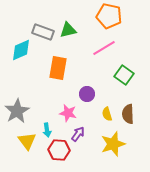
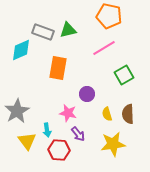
green square: rotated 24 degrees clockwise
purple arrow: rotated 105 degrees clockwise
yellow star: rotated 10 degrees clockwise
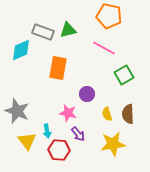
pink line: rotated 60 degrees clockwise
gray star: rotated 20 degrees counterclockwise
cyan arrow: moved 1 px down
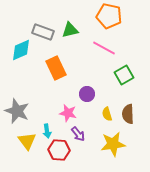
green triangle: moved 2 px right
orange rectangle: moved 2 px left; rotated 35 degrees counterclockwise
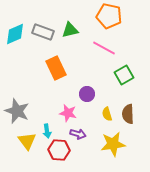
cyan diamond: moved 6 px left, 16 px up
purple arrow: rotated 35 degrees counterclockwise
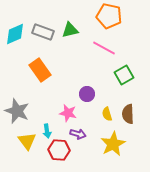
orange rectangle: moved 16 px left, 2 px down; rotated 10 degrees counterclockwise
yellow star: rotated 20 degrees counterclockwise
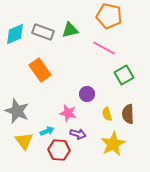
cyan arrow: rotated 104 degrees counterclockwise
yellow triangle: moved 3 px left
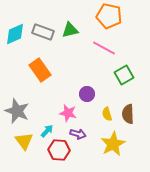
cyan arrow: rotated 24 degrees counterclockwise
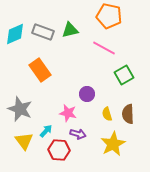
gray star: moved 3 px right, 2 px up
cyan arrow: moved 1 px left
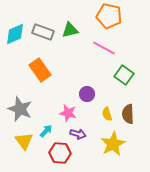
green square: rotated 24 degrees counterclockwise
red hexagon: moved 1 px right, 3 px down
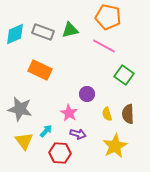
orange pentagon: moved 1 px left, 1 px down
pink line: moved 2 px up
orange rectangle: rotated 30 degrees counterclockwise
gray star: rotated 10 degrees counterclockwise
pink star: moved 1 px right; rotated 18 degrees clockwise
yellow star: moved 2 px right, 2 px down
